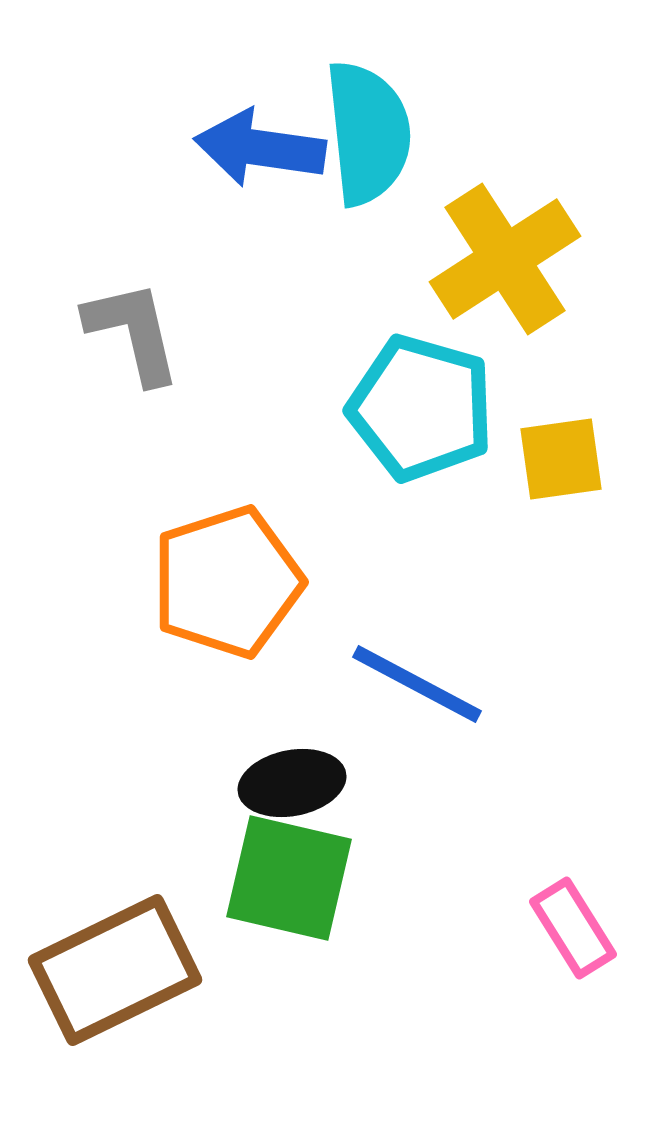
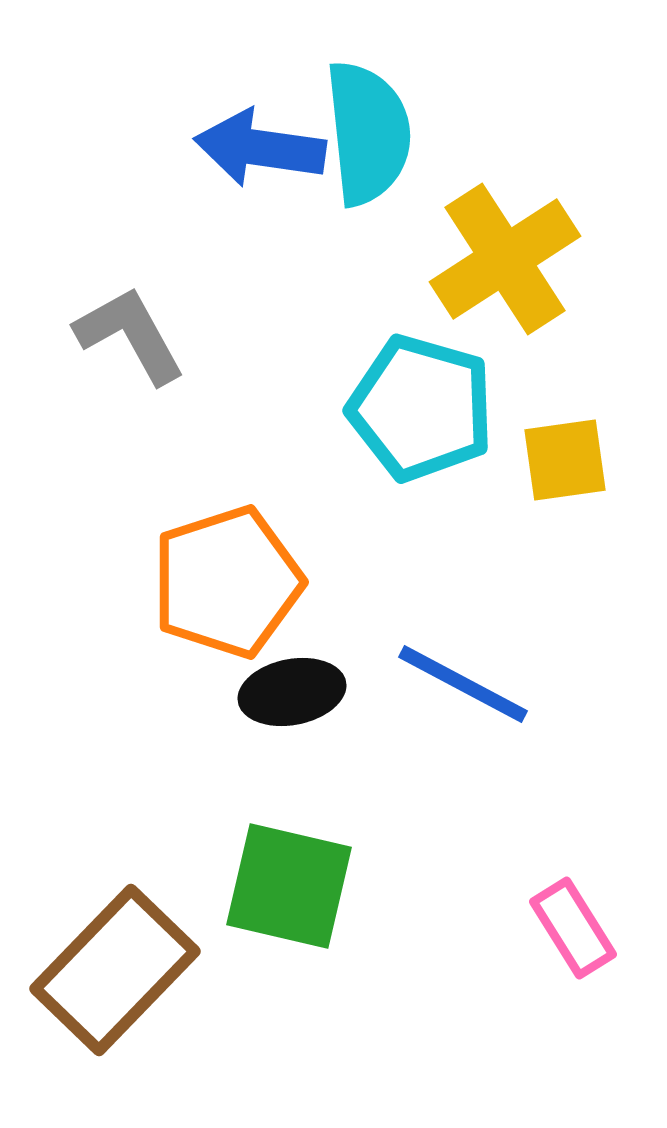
gray L-shape: moved 3 px left, 3 px down; rotated 16 degrees counterclockwise
yellow square: moved 4 px right, 1 px down
blue line: moved 46 px right
black ellipse: moved 91 px up
green square: moved 8 px down
brown rectangle: rotated 20 degrees counterclockwise
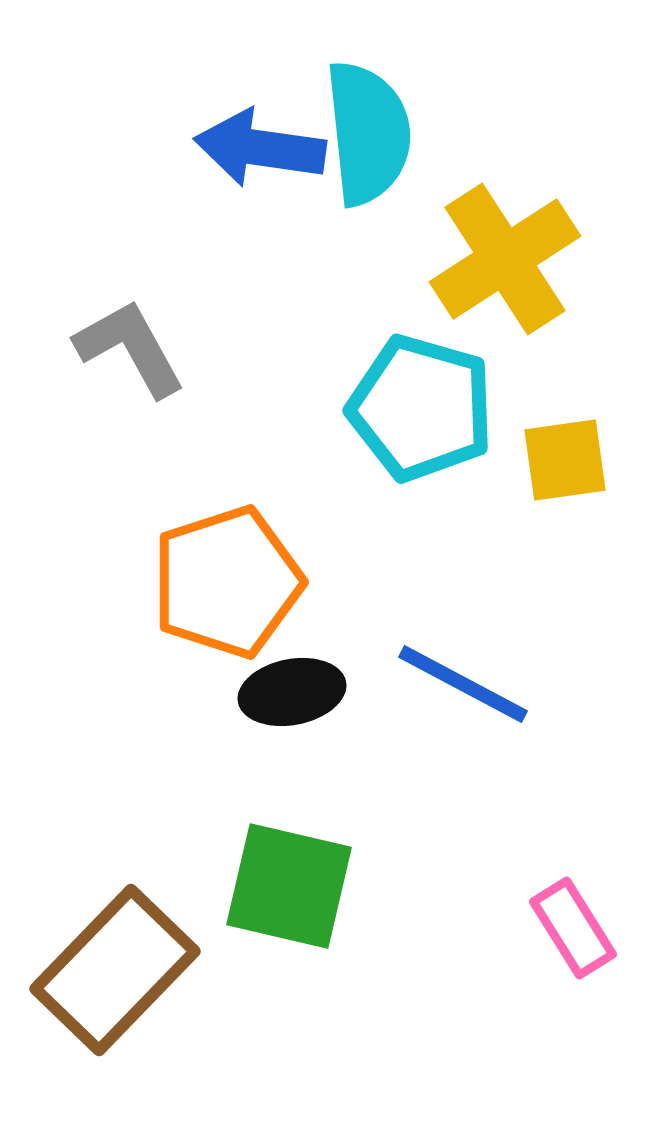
gray L-shape: moved 13 px down
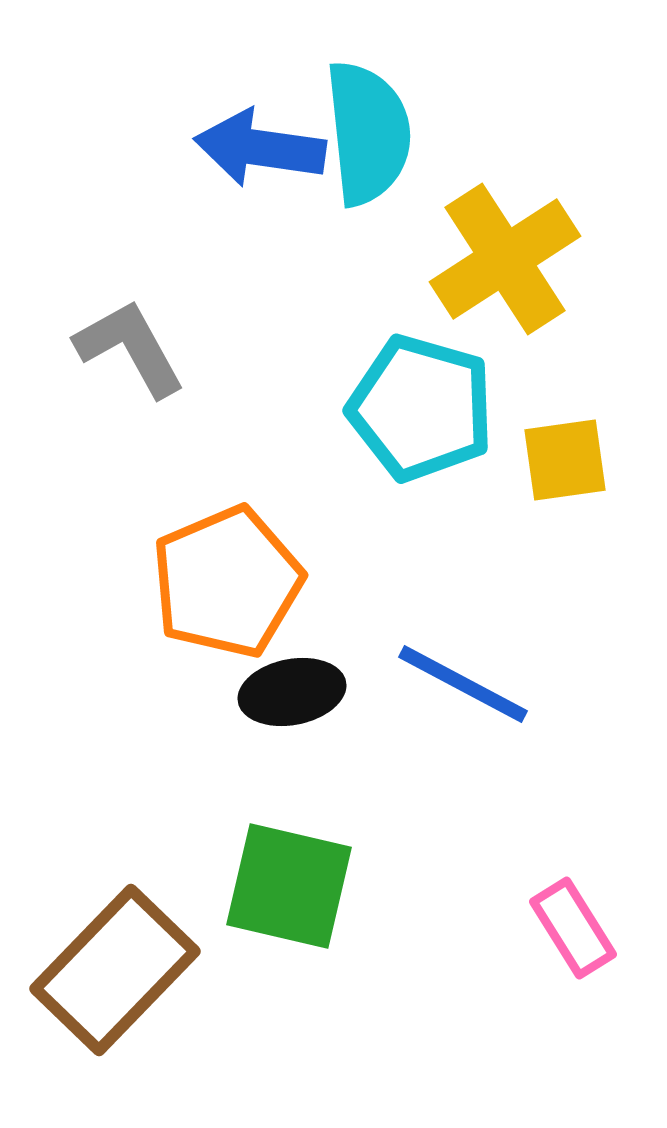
orange pentagon: rotated 5 degrees counterclockwise
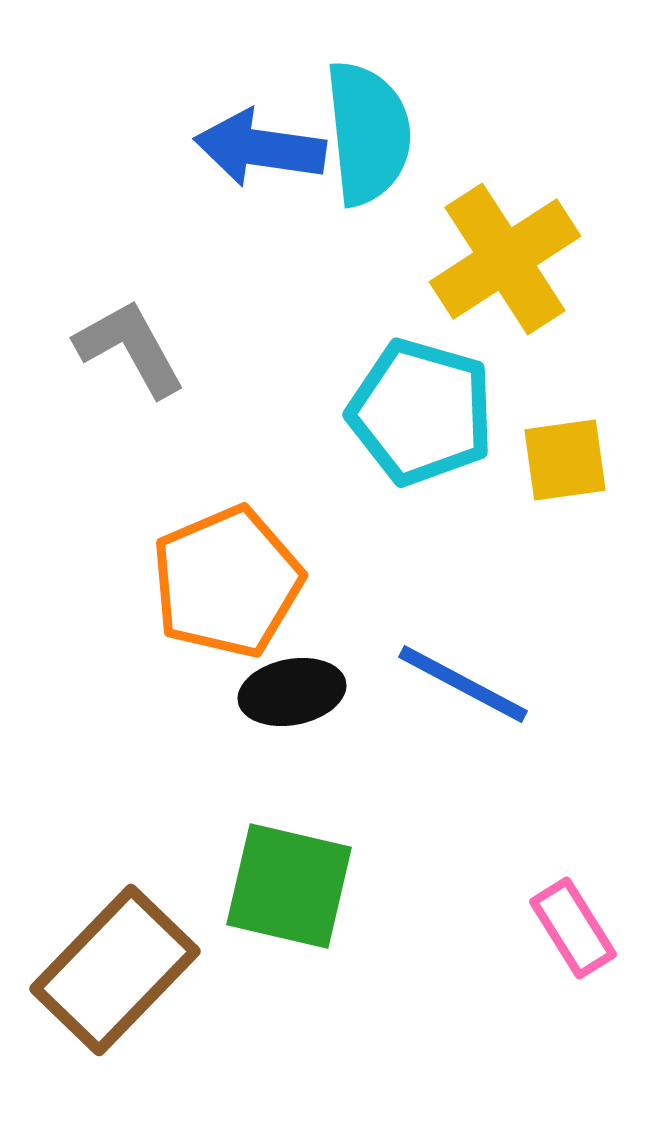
cyan pentagon: moved 4 px down
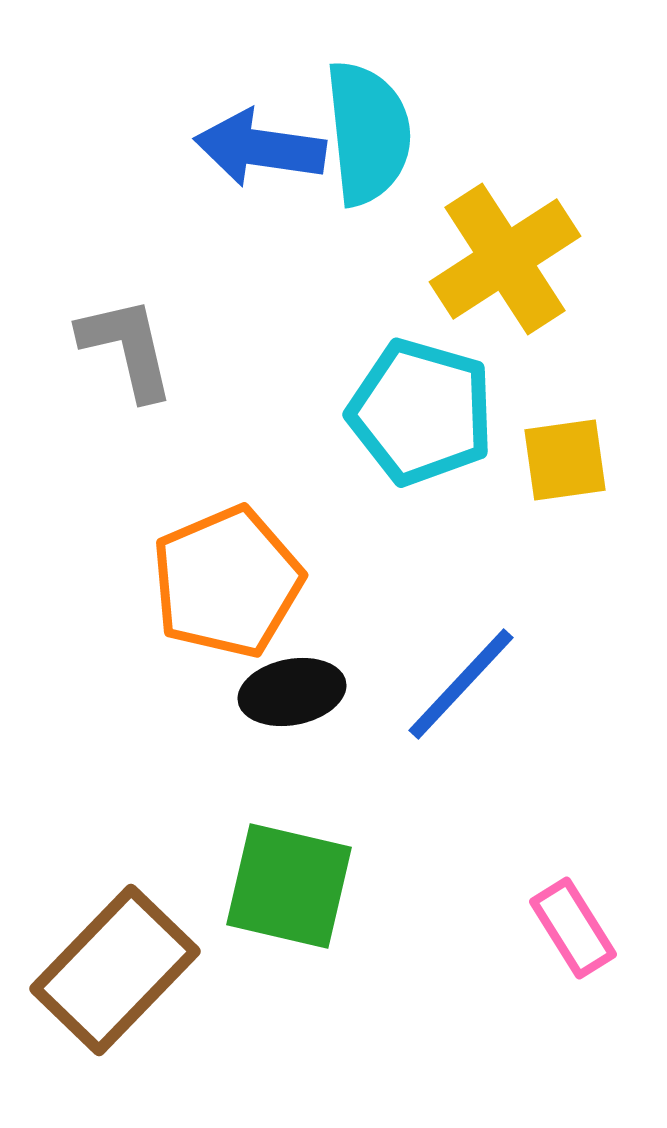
gray L-shape: moved 3 px left; rotated 16 degrees clockwise
blue line: moved 2 px left; rotated 75 degrees counterclockwise
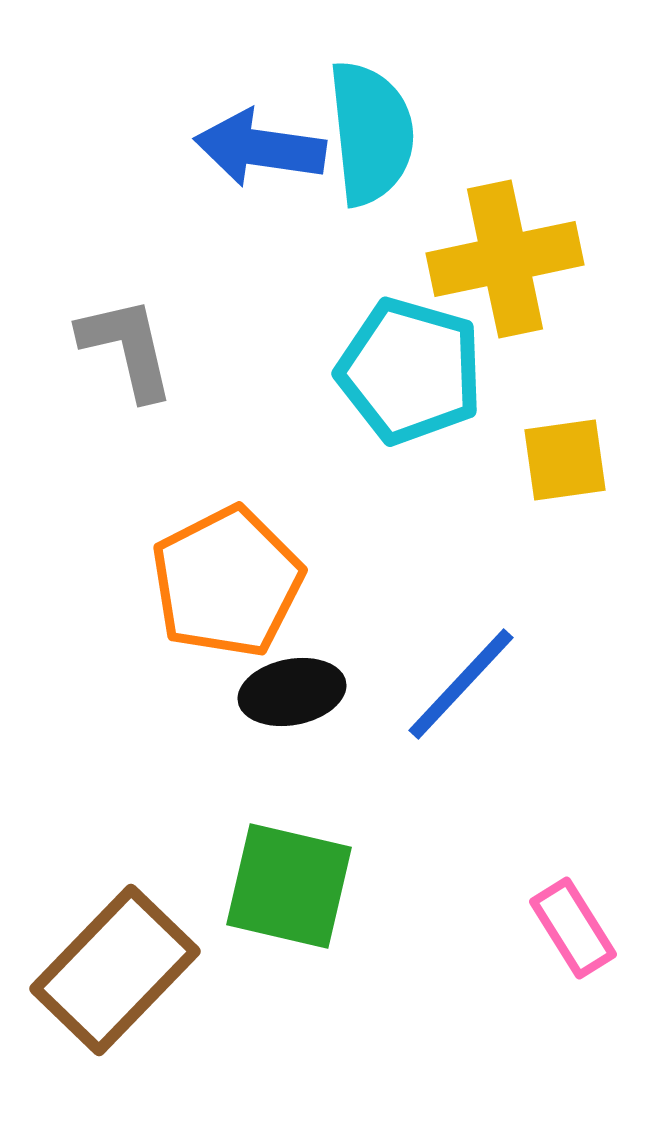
cyan semicircle: moved 3 px right
yellow cross: rotated 21 degrees clockwise
cyan pentagon: moved 11 px left, 41 px up
orange pentagon: rotated 4 degrees counterclockwise
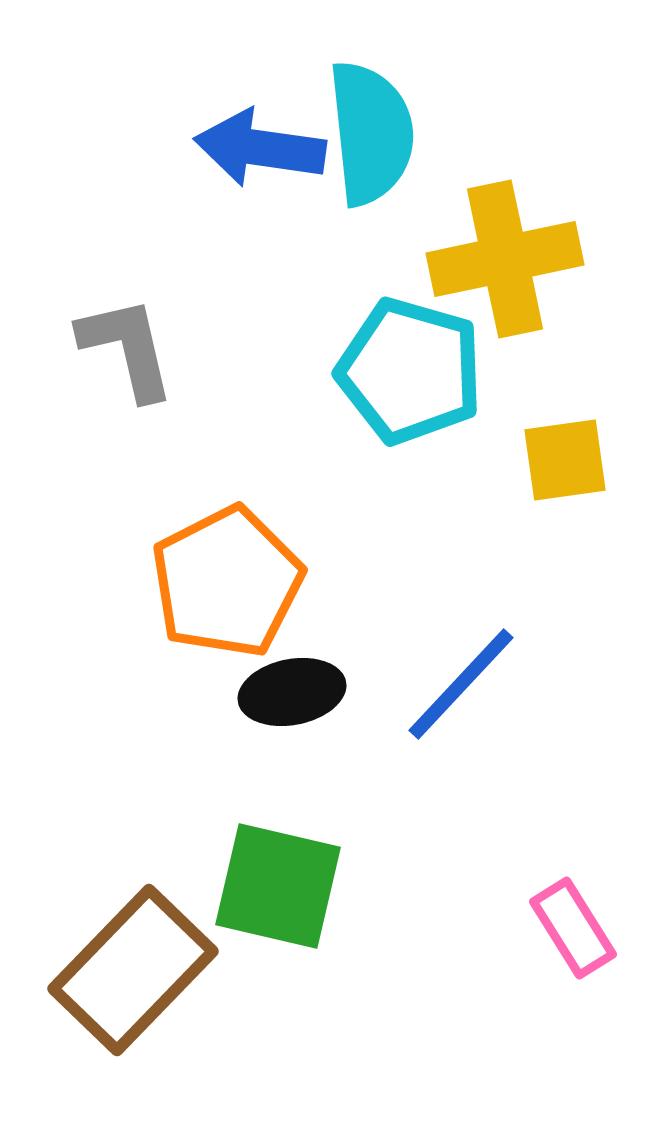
green square: moved 11 px left
brown rectangle: moved 18 px right
